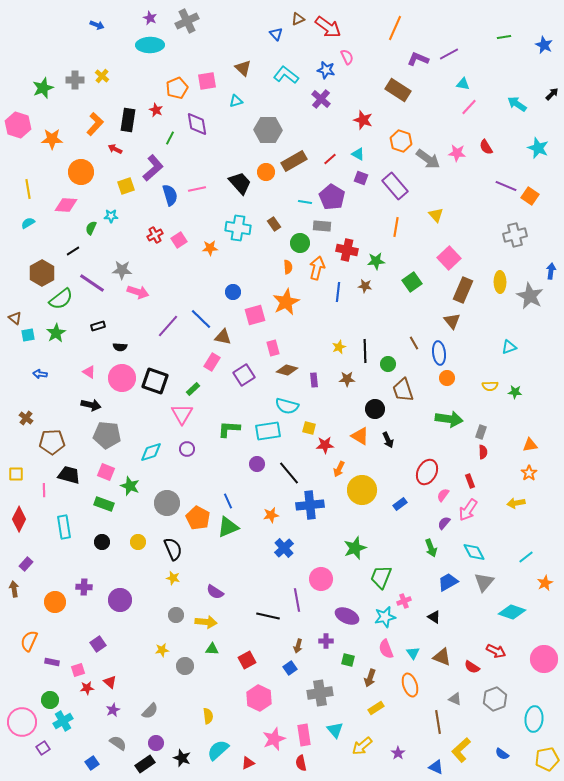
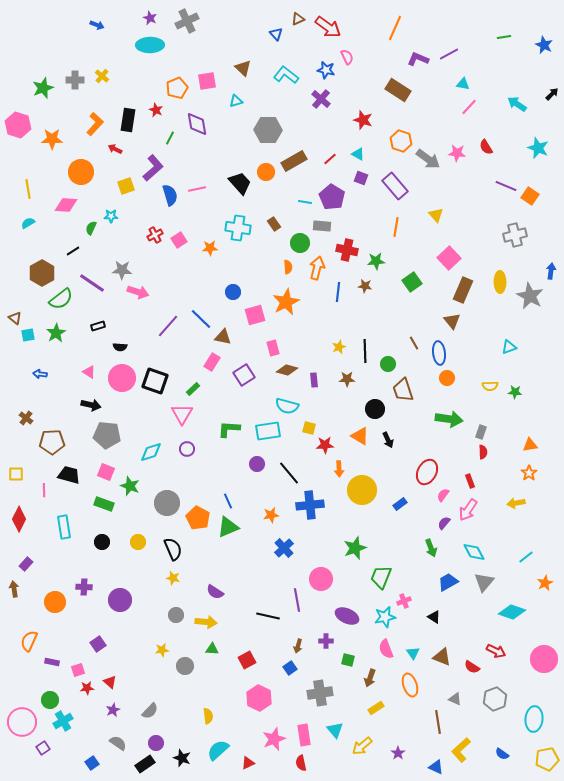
orange arrow at (339, 469): rotated 28 degrees counterclockwise
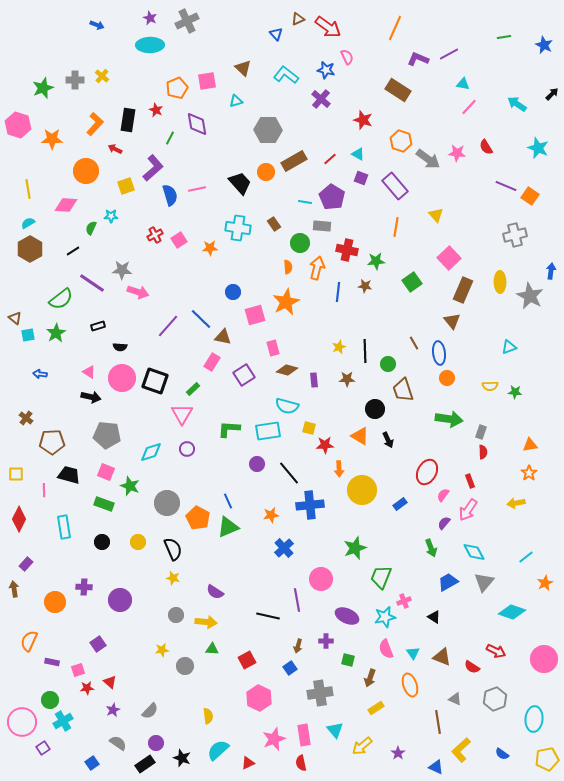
orange circle at (81, 172): moved 5 px right, 1 px up
brown hexagon at (42, 273): moved 12 px left, 24 px up
black arrow at (91, 405): moved 8 px up
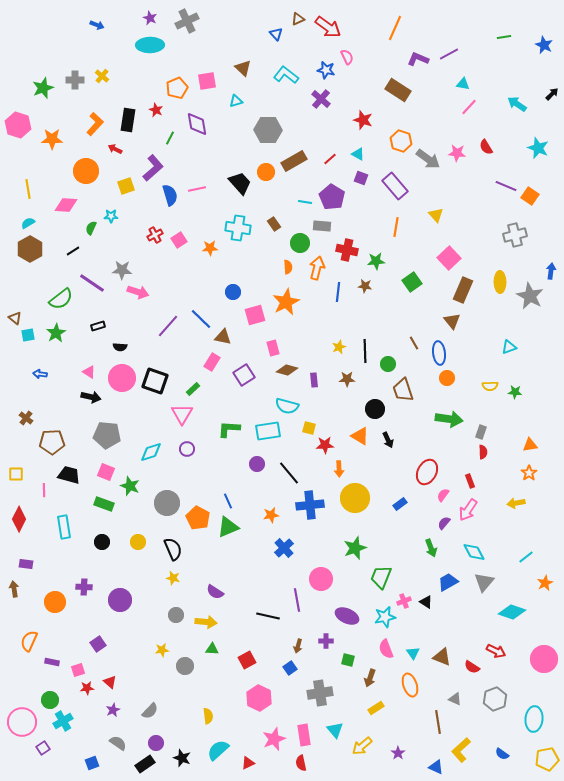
yellow circle at (362, 490): moved 7 px left, 8 px down
purple rectangle at (26, 564): rotated 56 degrees clockwise
black triangle at (434, 617): moved 8 px left, 15 px up
blue square at (92, 763): rotated 16 degrees clockwise
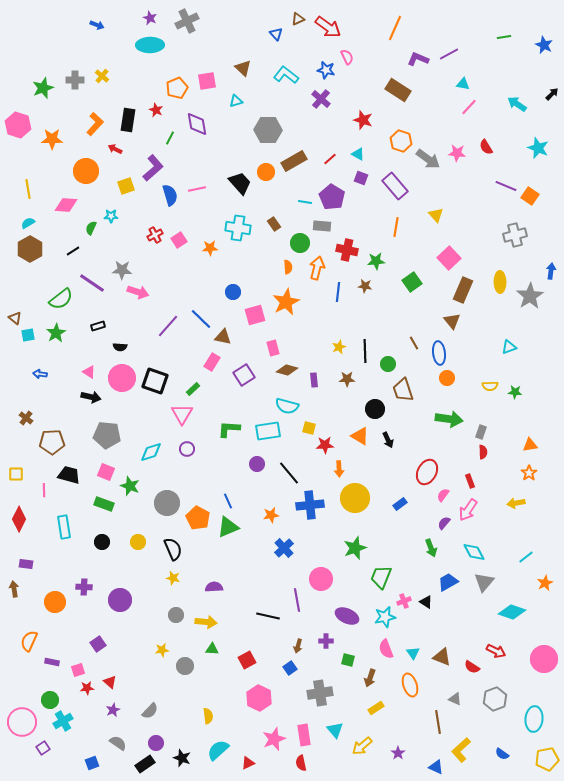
gray star at (530, 296): rotated 12 degrees clockwise
purple semicircle at (215, 592): moved 1 px left, 5 px up; rotated 144 degrees clockwise
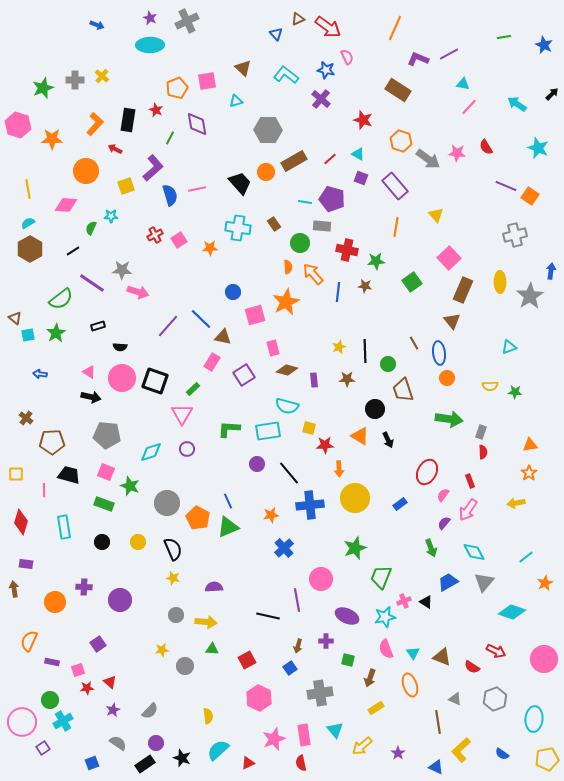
purple pentagon at (332, 197): moved 2 px down; rotated 15 degrees counterclockwise
orange arrow at (317, 268): moved 4 px left, 6 px down; rotated 55 degrees counterclockwise
red diamond at (19, 519): moved 2 px right, 3 px down; rotated 10 degrees counterclockwise
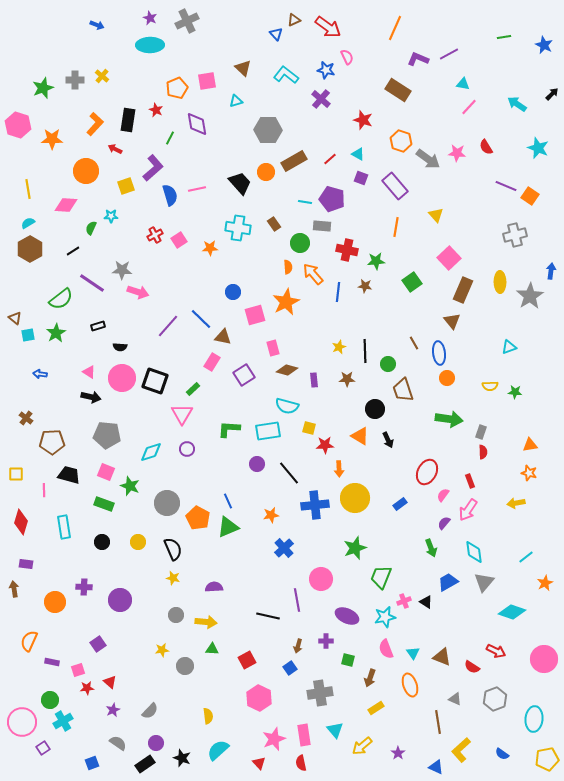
brown triangle at (298, 19): moved 4 px left, 1 px down
orange star at (529, 473): rotated 21 degrees counterclockwise
blue cross at (310, 505): moved 5 px right
cyan diamond at (474, 552): rotated 20 degrees clockwise
red triangle at (248, 763): moved 11 px right; rotated 48 degrees counterclockwise
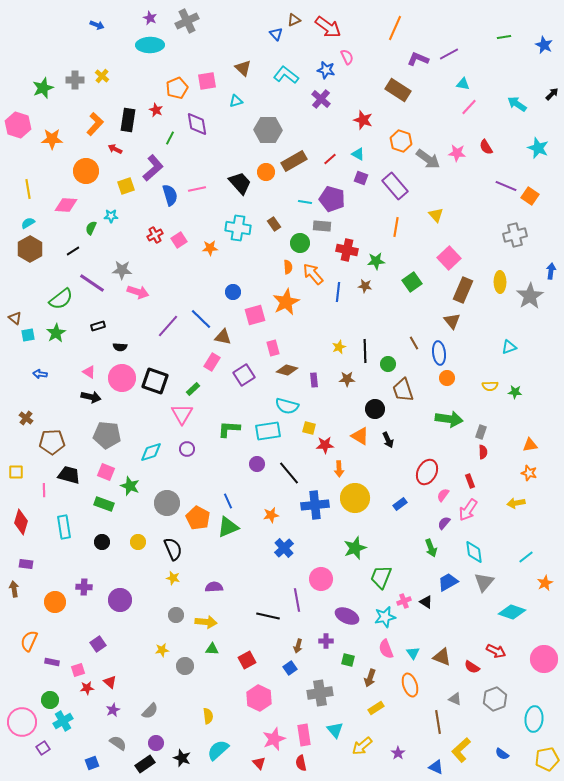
yellow square at (16, 474): moved 2 px up
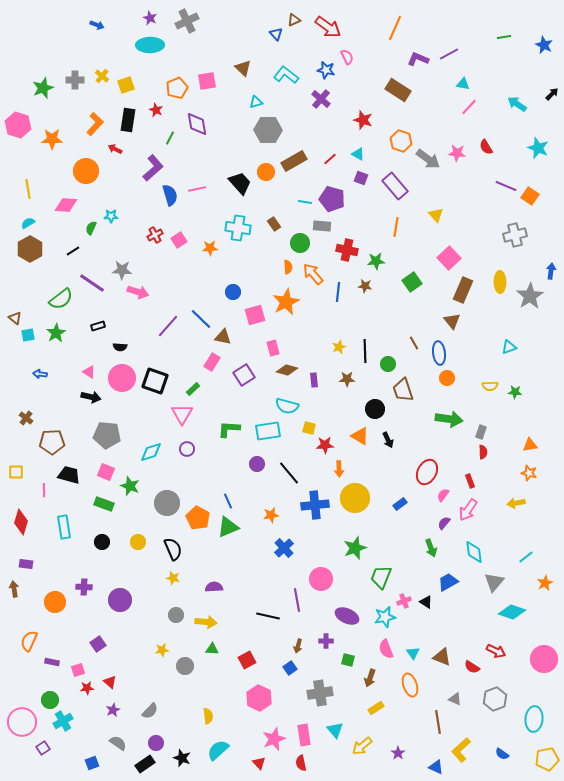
cyan triangle at (236, 101): moved 20 px right, 1 px down
yellow square at (126, 186): moved 101 px up
gray triangle at (484, 582): moved 10 px right
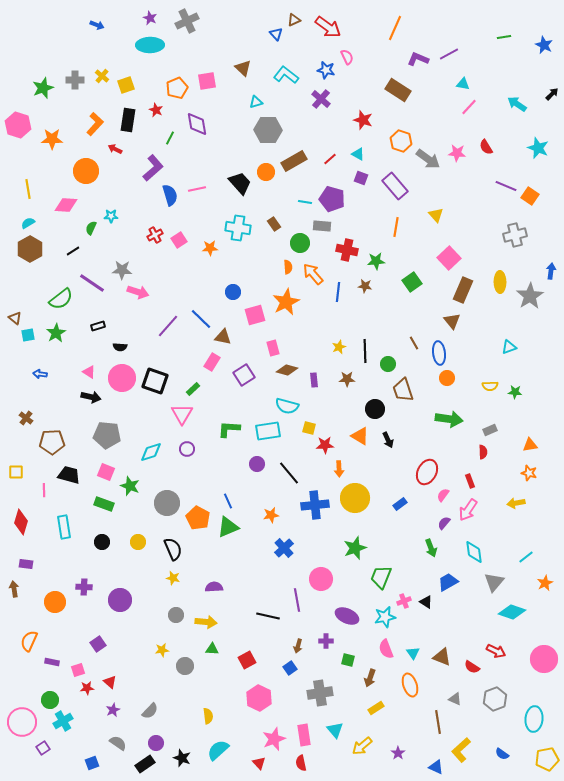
gray rectangle at (481, 432): moved 9 px right, 2 px up; rotated 48 degrees clockwise
